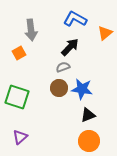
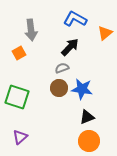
gray semicircle: moved 1 px left, 1 px down
black triangle: moved 1 px left, 2 px down
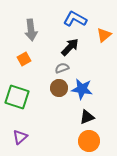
orange triangle: moved 1 px left, 2 px down
orange square: moved 5 px right, 6 px down
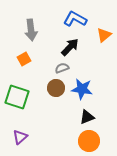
brown circle: moved 3 px left
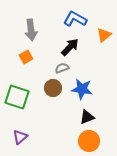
orange square: moved 2 px right, 2 px up
brown circle: moved 3 px left
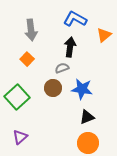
black arrow: rotated 36 degrees counterclockwise
orange square: moved 1 px right, 2 px down; rotated 16 degrees counterclockwise
green square: rotated 30 degrees clockwise
orange circle: moved 1 px left, 2 px down
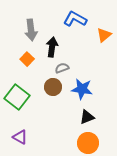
black arrow: moved 18 px left
brown circle: moved 1 px up
green square: rotated 10 degrees counterclockwise
purple triangle: rotated 49 degrees counterclockwise
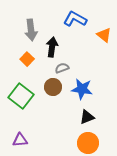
orange triangle: rotated 42 degrees counterclockwise
green square: moved 4 px right, 1 px up
purple triangle: moved 3 px down; rotated 35 degrees counterclockwise
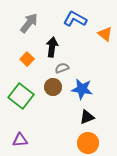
gray arrow: moved 2 px left, 7 px up; rotated 135 degrees counterclockwise
orange triangle: moved 1 px right, 1 px up
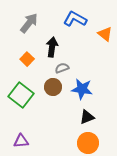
green square: moved 1 px up
purple triangle: moved 1 px right, 1 px down
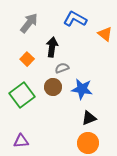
green square: moved 1 px right; rotated 15 degrees clockwise
black triangle: moved 2 px right, 1 px down
